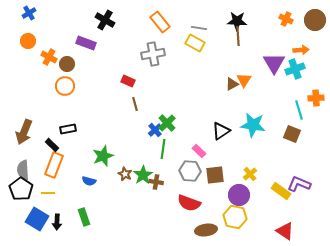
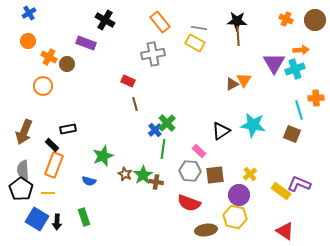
orange circle at (65, 86): moved 22 px left
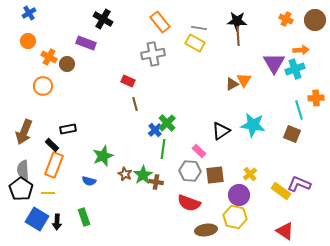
black cross at (105, 20): moved 2 px left, 1 px up
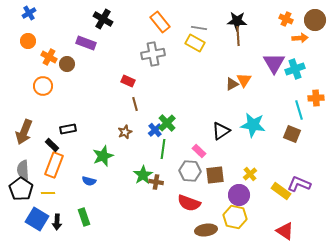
orange arrow at (301, 50): moved 1 px left, 12 px up
brown star at (125, 174): moved 42 px up; rotated 24 degrees clockwise
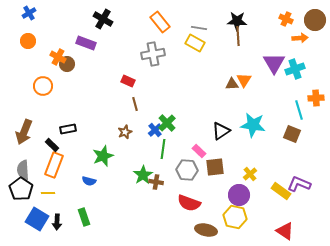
orange cross at (49, 57): moved 9 px right
brown triangle at (232, 84): rotated 24 degrees clockwise
gray hexagon at (190, 171): moved 3 px left, 1 px up
brown square at (215, 175): moved 8 px up
brown ellipse at (206, 230): rotated 20 degrees clockwise
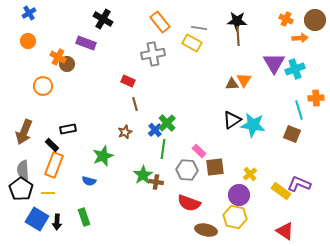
yellow rectangle at (195, 43): moved 3 px left
black triangle at (221, 131): moved 11 px right, 11 px up
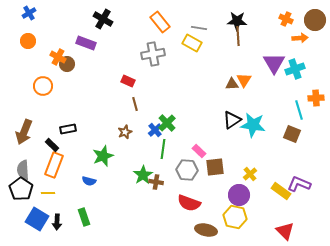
red triangle at (285, 231): rotated 12 degrees clockwise
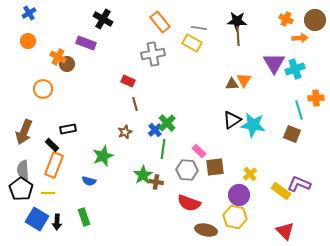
orange circle at (43, 86): moved 3 px down
